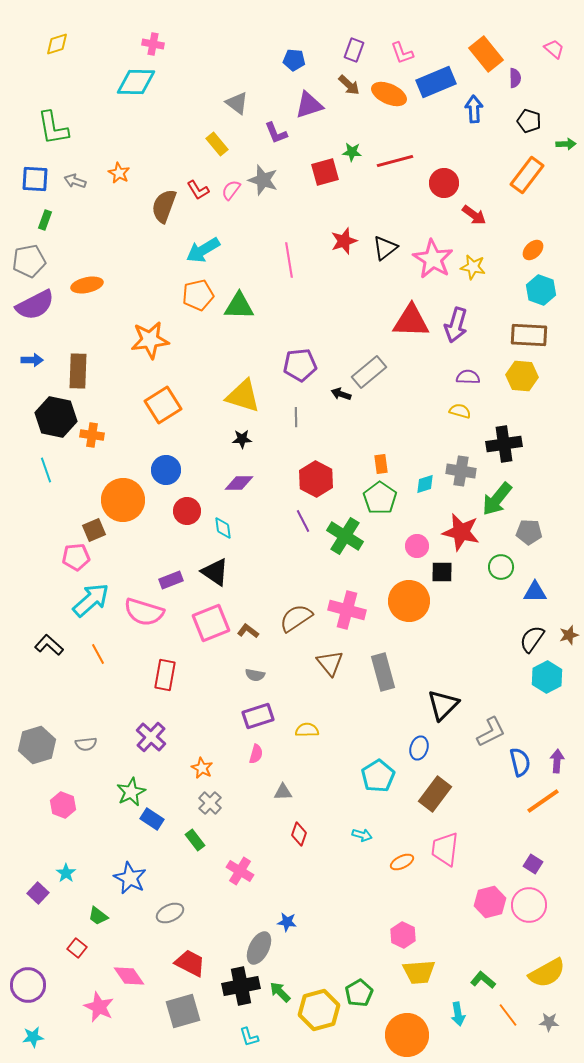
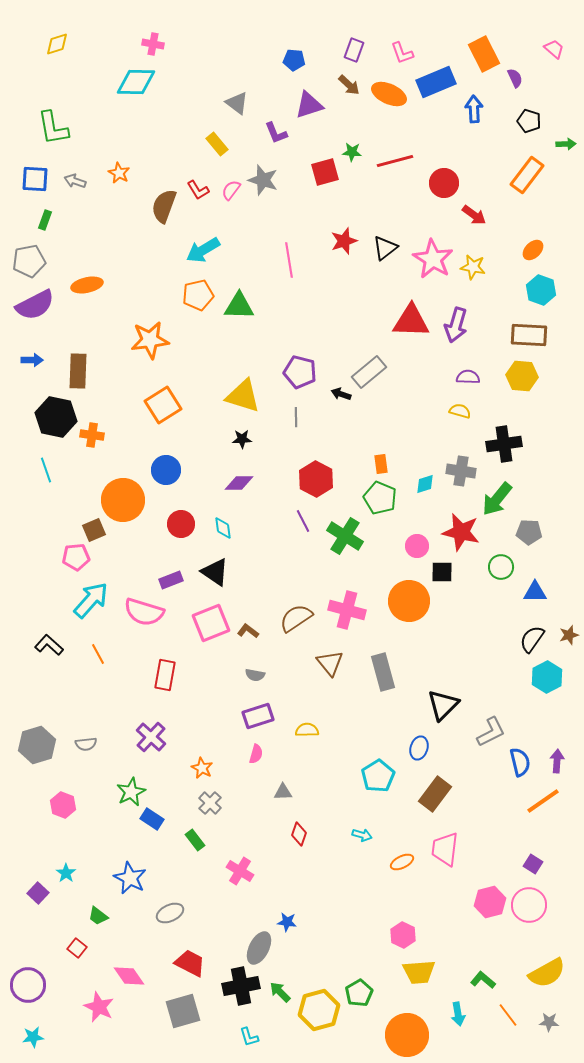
orange rectangle at (486, 54): moved 2 px left; rotated 12 degrees clockwise
purple semicircle at (515, 78): rotated 24 degrees counterclockwise
purple pentagon at (300, 365): moved 7 px down; rotated 20 degrees clockwise
green pentagon at (380, 498): rotated 12 degrees counterclockwise
red circle at (187, 511): moved 6 px left, 13 px down
cyan arrow at (91, 600): rotated 6 degrees counterclockwise
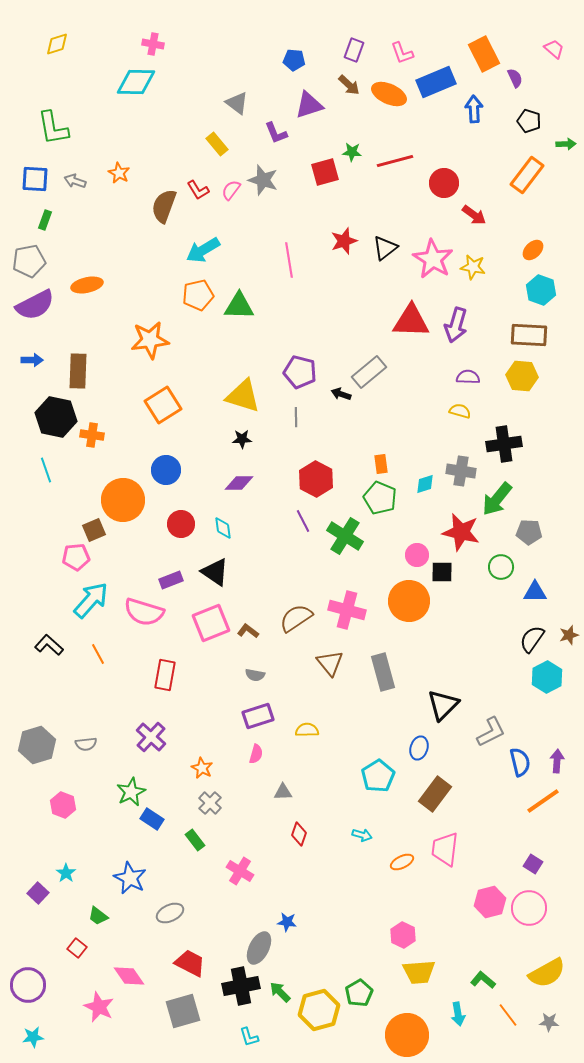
pink circle at (417, 546): moved 9 px down
pink circle at (529, 905): moved 3 px down
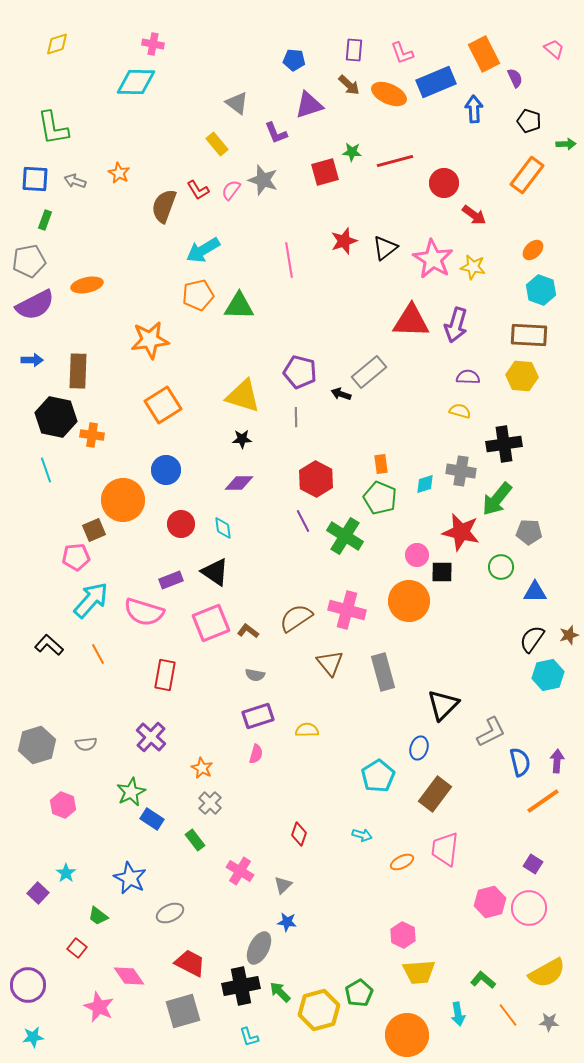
purple rectangle at (354, 50): rotated 15 degrees counterclockwise
cyan hexagon at (547, 677): moved 1 px right, 2 px up; rotated 16 degrees clockwise
gray triangle at (283, 792): moved 93 px down; rotated 42 degrees counterclockwise
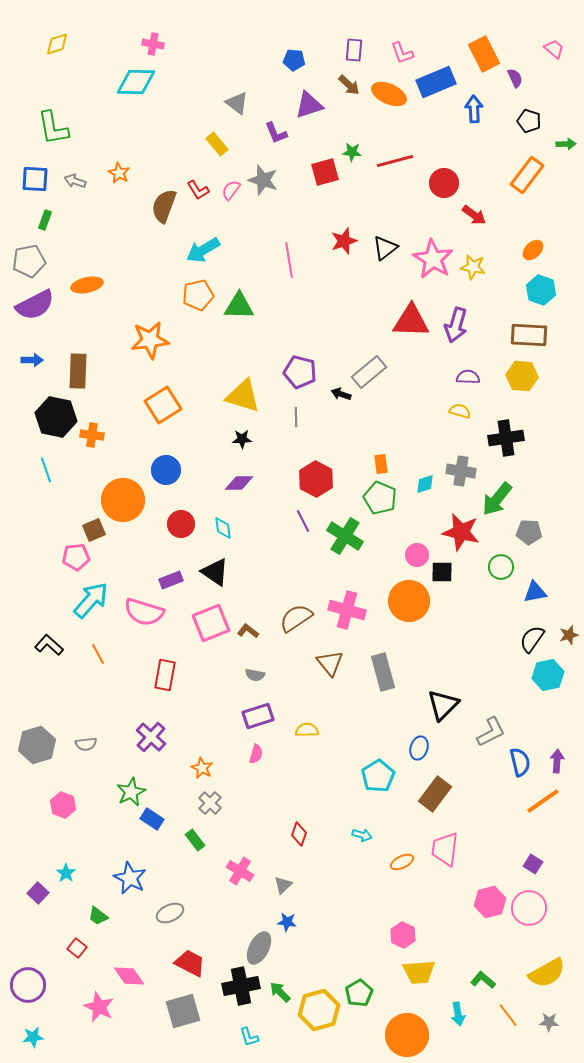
black cross at (504, 444): moved 2 px right, 6 px up
blue triangle at (535, 592): rotated 10 degrees counterclockwise
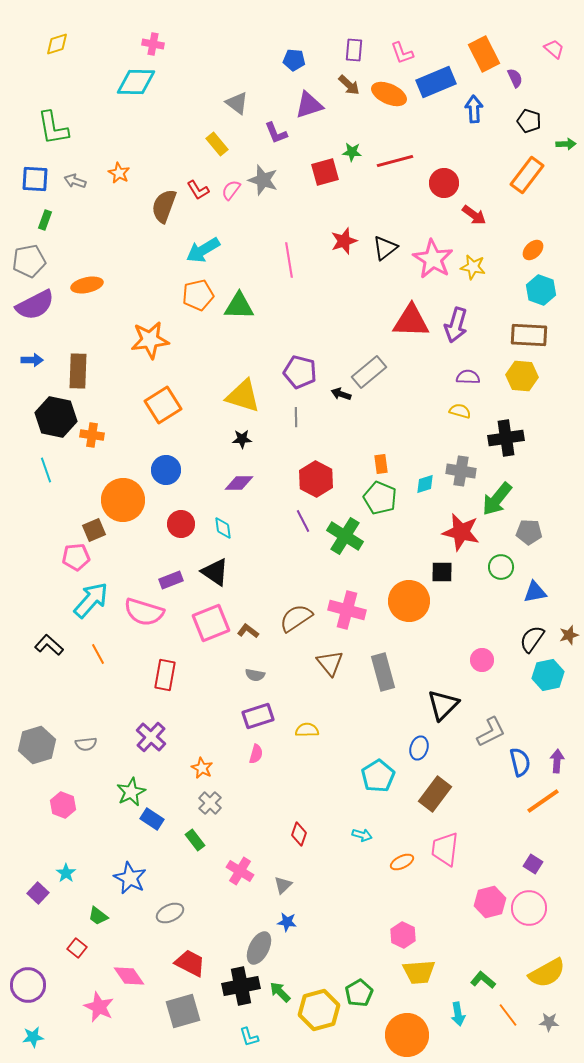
pink circle at (417, 555): moved 65 px right, 105 px down
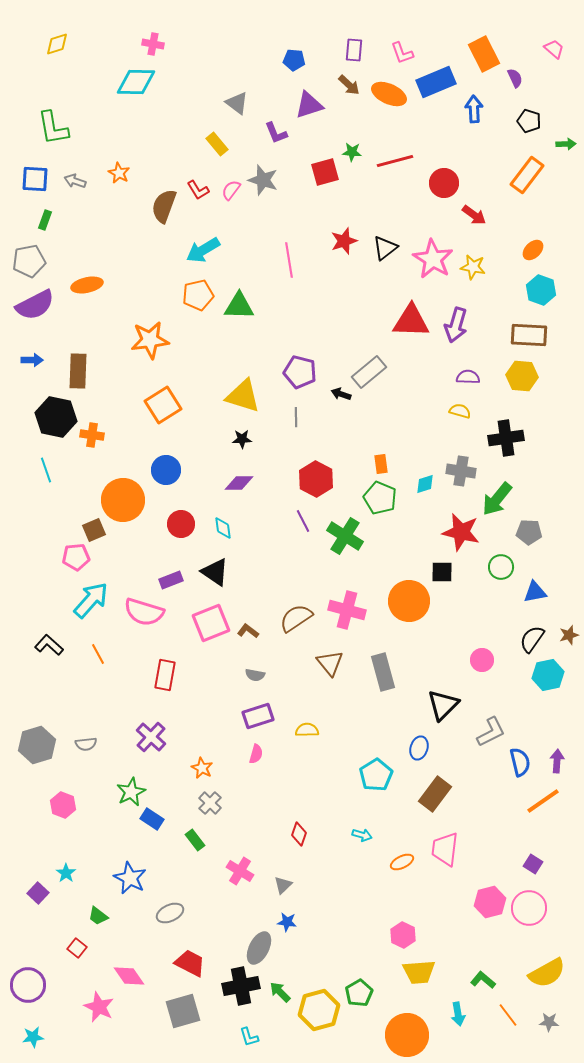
cyan pentagon at (378, 776): moved 2 px left, 1 px up
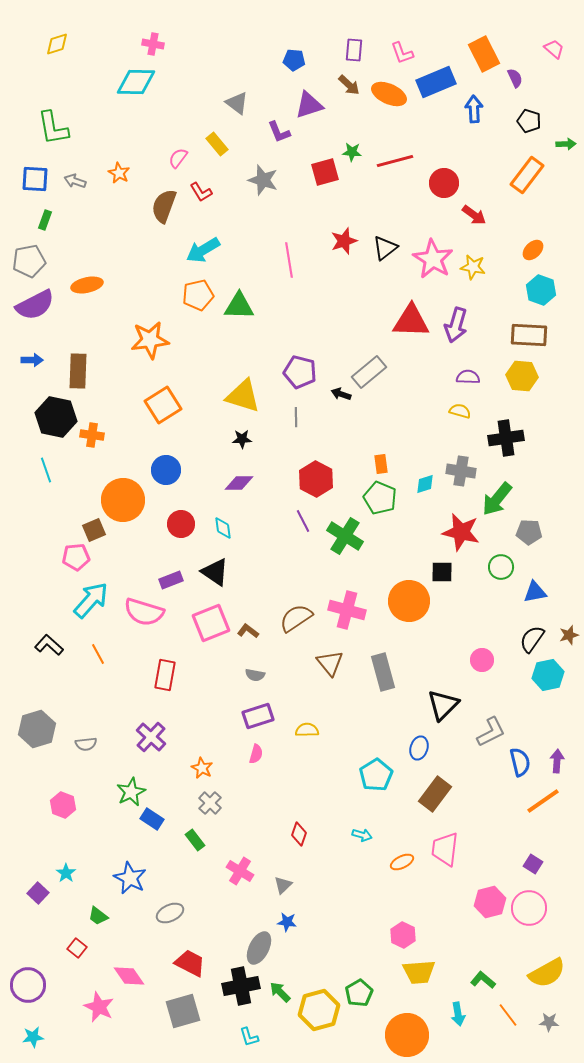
purple L-shape at (276, 133): moved 3 px right, 1 px up
red L-shape at (198, 190): moved 3 px right, 2 px down
pink semicircle at (231, 190): moved 53 px left, 32 px up
gray hexagon at (37, 745): moved 16 px up
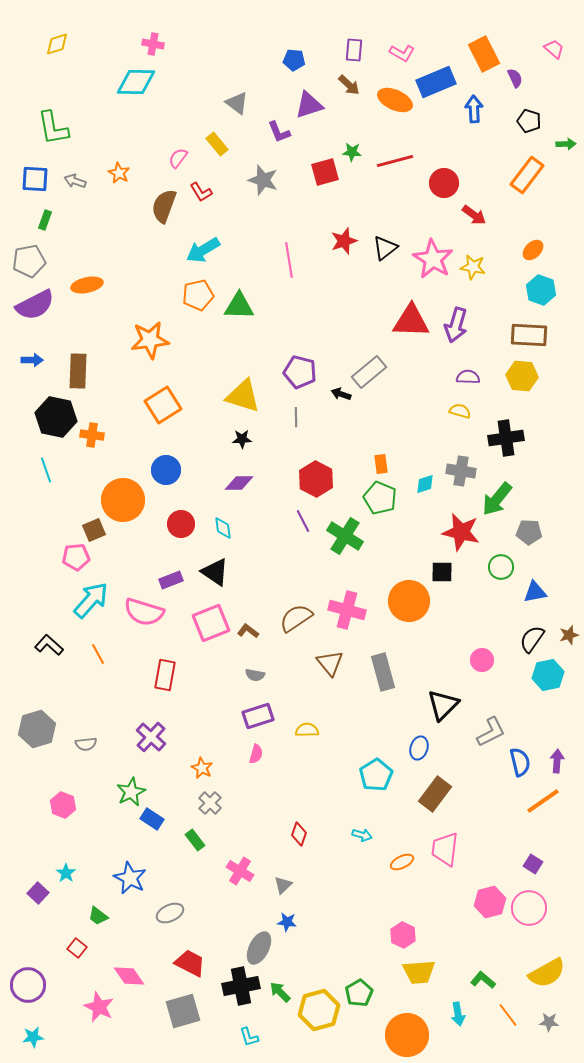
pink L-shape at (402, 53): rotated 40 degrees counterclockwise
orange ellipse at (389, 94): moved 6 px right, 6 px down
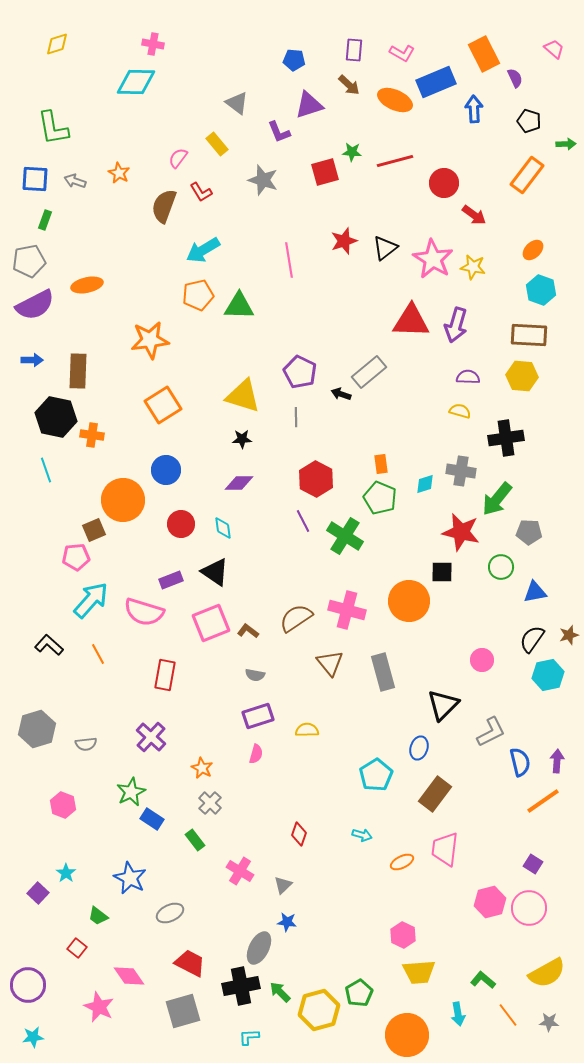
purple pentagon at (300, 372): rotated 12 degrees clockwise
cyan L-shape at (249, 1037): rotated 105 degrees clockwise
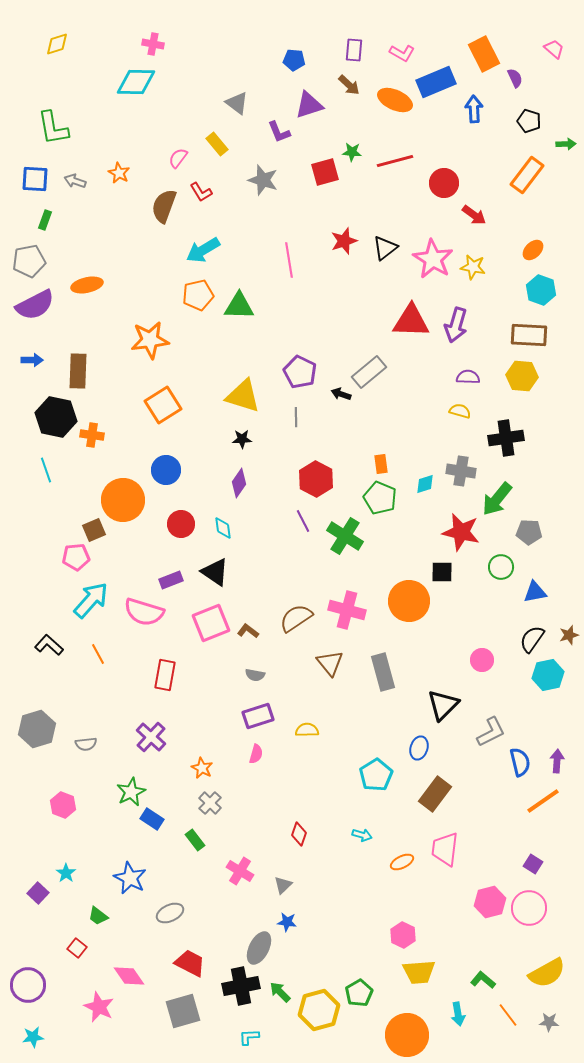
purple diamond at (239, 483): rotated 56 degrees counterclockwise
